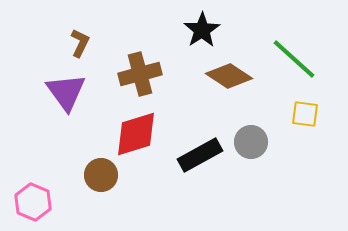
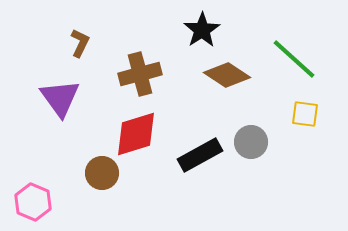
brown diamond: moved 2 px left, 1 px up
purple triangle: moved 6 px left, 6 px down
brown circle: moved 1 px right, 2 px up
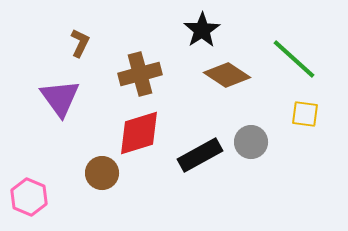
red diamond: moved 3 px right, 1 px up
pink hexagon: moved 4 px left, 5 px up
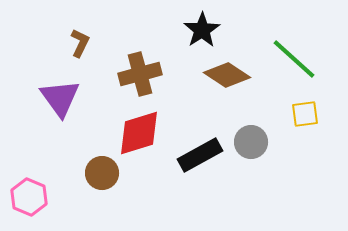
yellow square: rotated 16 degrees counterclockwise
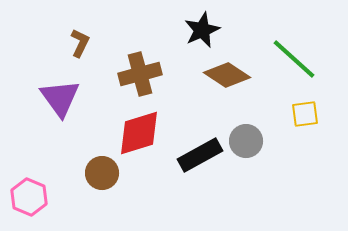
black star: rotated 9 degrees clockwise
gray circle: moved 5 px left, 1 px up
